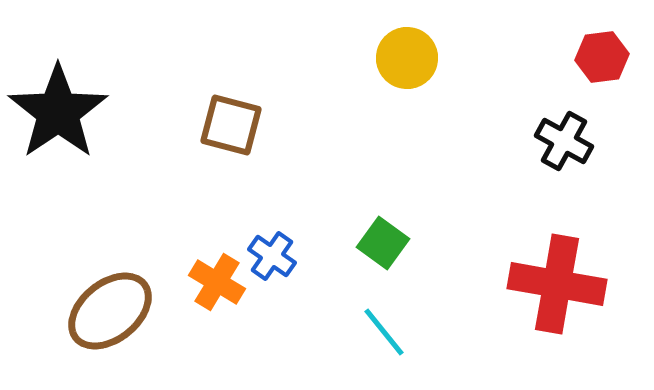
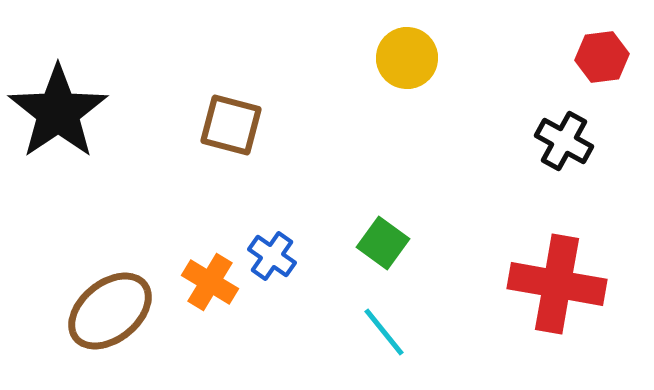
orange cross: moved 7 px left
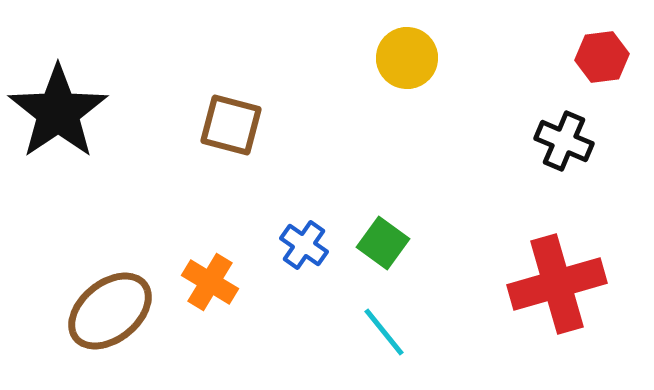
black cross: rotated 6 degrees counterclockwise
blue cross: moved 32 px right, 11 px up
red cross: rotated 26 degrees counterclockwise
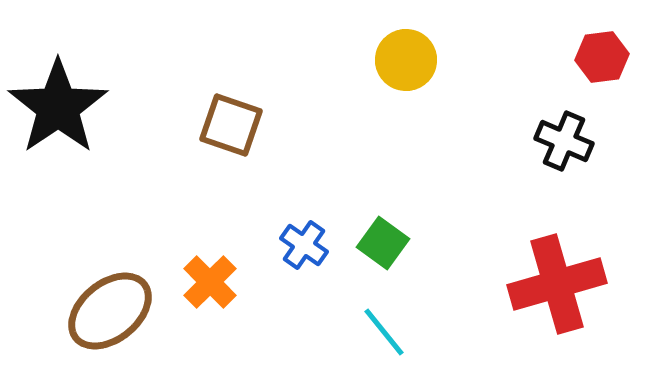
yellow circle: moved 1 px left, 2 px down
black star: moved 5 px up
brown square: rotated 4 degrees clockwise
orange cross: rotated 14 degrees clockwise
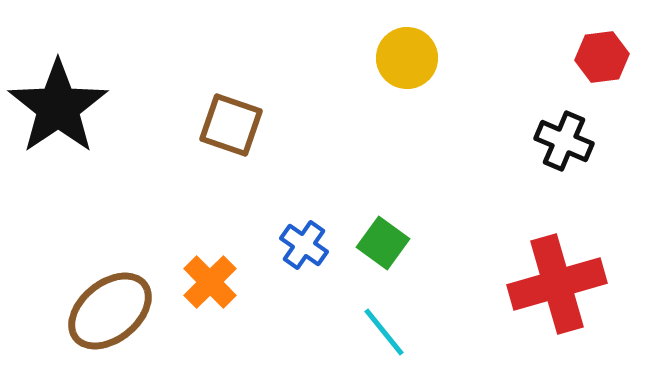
yellow circle: moved 1 px right, 2 px up
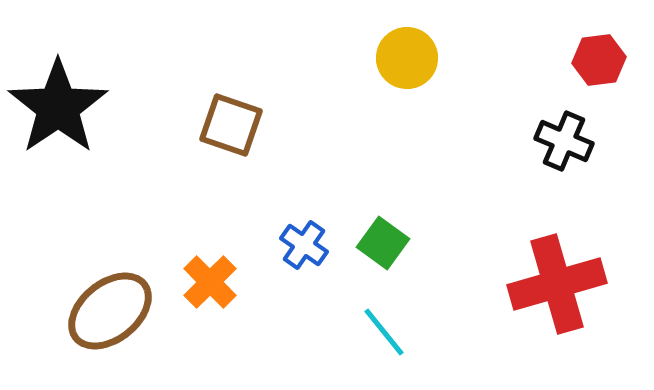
red hexagon: moved 3 px left, 3 px down
